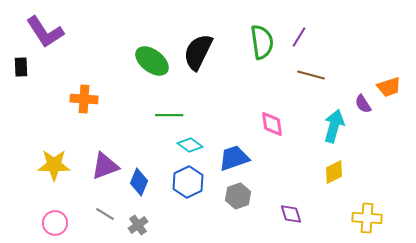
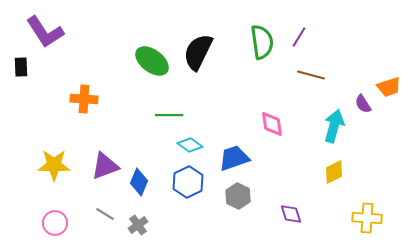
gray hexagon: rotated 15 degrees counterclockwise
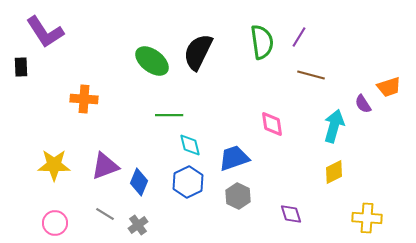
cyan diamond: rotated 40 degrees clockwise
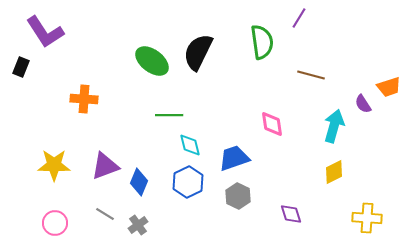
purple line: moved 19 px up
black rectangle: rotated 24 degrees clockwise
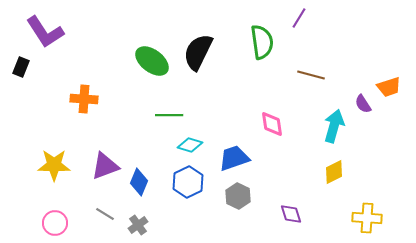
cyan diamond: rotated 60 degrees counterclockwise
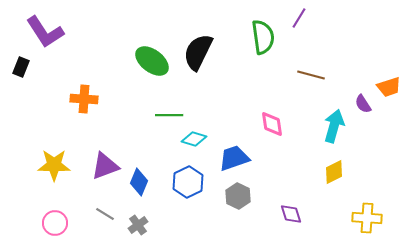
green semicircle: moved 1 px right, 5 px up
cyan diamond: moved 4 px right, 6 px up
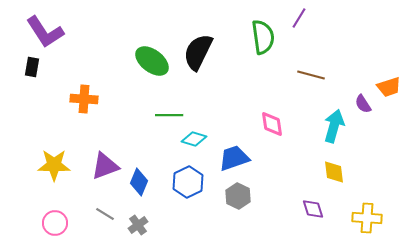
black rectangle: moved 11 px right; rotated 12 degrees counterclockwise
yellow diamond: rotated 70 degrees counterclockwise
purple diamond: moved 22 px right, 5 px up
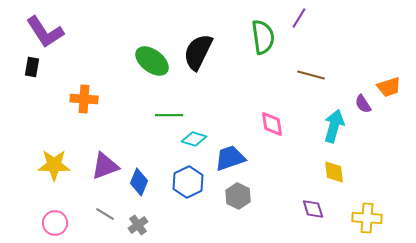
blue trapezoid: moved 4 px left
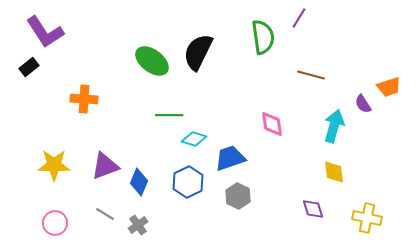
black rectangle: moved 3 px left; rotated 42 degrees clockwise
yellow cross: rotated 8 degrees clockwise
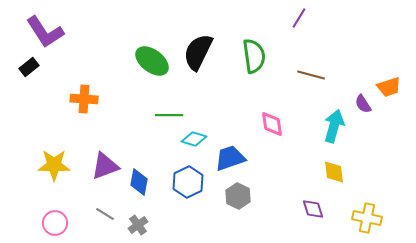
green semicircle: moved 9 px left, 19 px down
blue diamond: rotated 12 degrees counterclockwise
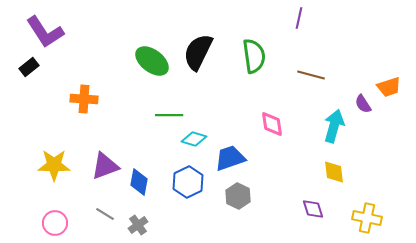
purple line: rotated 20 degrees counterclockwise
